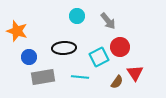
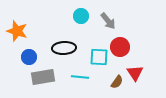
cyan circle: moved 4 px right
cyan square: rotated 30 degrees clockwise
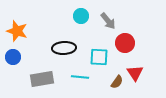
red circle: moved 5 px right, 4 px up
blue circle: moved 16 px left
gray rectangle: moved 1 px left, 2 px down
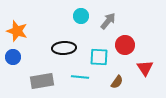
gray arrow: rotated 102 degrees counterclockwise
red circle: moved 2 px down
red triangle: moved 10 px right, 5 px up
gray rectangle: moved 2 px down
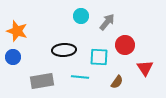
gray arrow: moved 1 px left, 1 px down
black ellipse: moved 2 px down
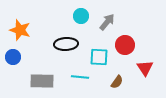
orange star: moved 3 px right, 1 px up
black ellipse: moved 2 px right, 6 px up
gray rectangle: rotated 10 degrees clockwise
